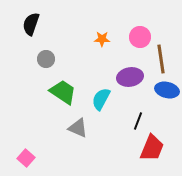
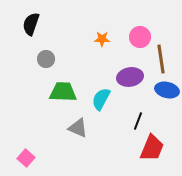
green trapezoid: rotated 32 degrees counterclockwise
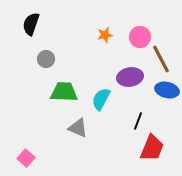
orange star: moved 3 px right, 4 px up; rotated 14 degrees counterclockwise
brown line: rotated 20 degrees counterclockwise
green trapezoid: moved 1 px right
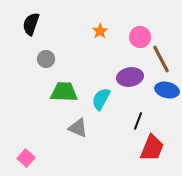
orange star: moved 5 px left, 4 px up; rotated 21 degrees counterclockwise
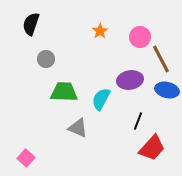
purple ellipse: moved 3 px down
red trapezoid: rotated 20 degrees clockwise
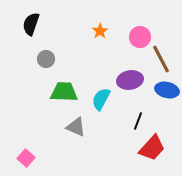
gray triangle: moved 2 px left, 1 px up
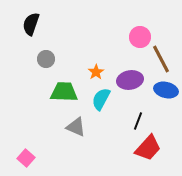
orange star: moved 4 px left, 41 px down
blue ellipse: moved 1 px left
red trapezoid: moved 4 px left
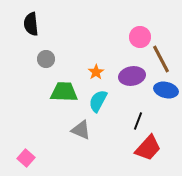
black semicircle: rotated 25 degrees counterclockwise
purple ellipse: moved 2 px right, 4 px up
cyan semicircle: moved 3 px left, 2 px down
gray triangle: moved 5 px right, 3 px down
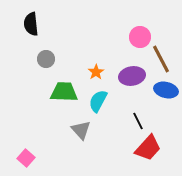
black line: rotated 48 degrees counterclockwise
gray triangle: rotated 25 degrees clockwise
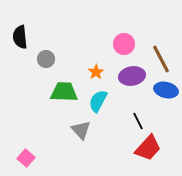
black semicircle: moved 11 px left, 13 px down
pink circle: moved 16 px left, 7 px down
